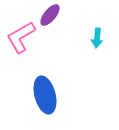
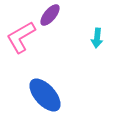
blue ellipse: rotated 27 degrees counterclockwise
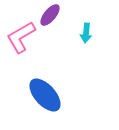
cyan arrow: moved 11 px left, 5 px up
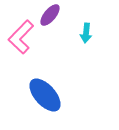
pink L-shape: rotated 16 degrees counterclockwise
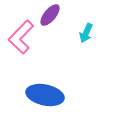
cyan arrow: rotated 18 degrees clockwise
blue ellipse: rotated 36 degrees counterclockwise
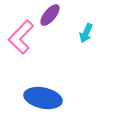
blue ellipse: moved 2 px left, 3 px down
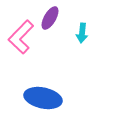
purple ellipse: moved 3 px down; rotated 10 degrees counterclockwise
cyan arrow: moved 4 px left; rotated 18 degrees counterclockwise
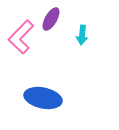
purple ellipse: moved 1 px right, 1 px down
cyan arrow: moved 2 px down
